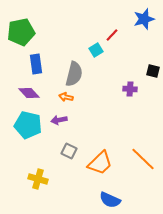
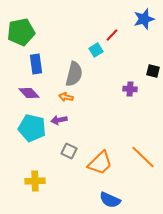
cyan pentagon: moved 4 px right, 3 px down
orange line: moved 2 px up
yellow cross: moved 3 px left, 2 px down; rotated 18 degrees counterclockwise
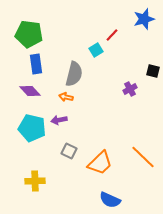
green pentagon: moved 8 px right, 2 px down; rotated 20 degrees clockwise
purple cross: rotated 32 degrees counterclockwise
purple diamond: moved 1 px right, 2 px up
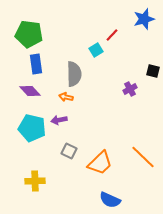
gray semicircle: rotated 15 degrees counterclockwise
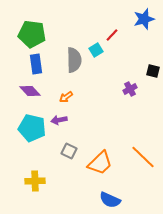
green pentagon: moved 3 px right
gray semicircle: moved 14 px up
orange arrow: rotated 48 degrees counterclockwise
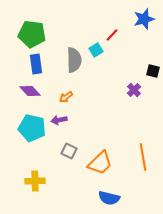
purple cross: moved 4 px right, 1 px down; rotated 16 degrees counterclockwise
orange line: rotated 36 degrees clockwise
blue semicircle: moved 1 px left, 2 px up; rotated 10 degrees counterclockwise
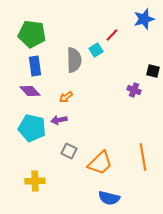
blue rectangle: moved 1 px left, 2 px down
purple cross: rotated 24 degrees counterclockwise
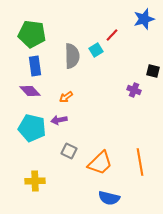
gray semicircle: moved 2 px left, 4 px up
orange line: moved 3 px left, 5 px down
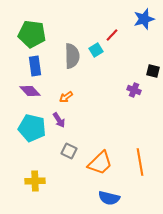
purple arrow: rotated 112 degrees counterclockwise
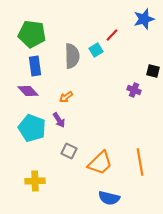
purple diamond: moved 2 px left
cyan pentagon: rotated 8 degrees clockwise
